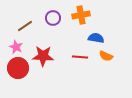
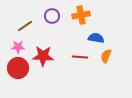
purple circle: moved 1 px left, 2 px up
pink star: moved 2 px right; rotated 24 degrees counterclockwise
orange semicircle: rotated 88 degrees clockwise
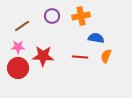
orange cross: moved 1 px down
brown line: moved 3 px left
